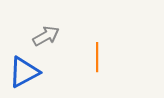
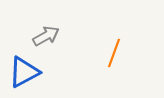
orange line: moved 17 px right, 4 px up; rotated 20 degrees clockwise
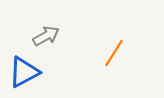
orange line: rotated 12 degrees clockwise
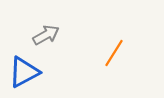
gray arrow: moved 1 px up
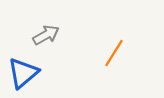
blue triangle: moved 1 px left, 1 px down; rotated 12 degrees counterclockwise
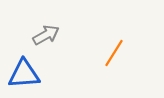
blue triangle: moved 1 px right, 1 px down; rotated 36 degrees clockwise
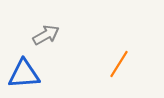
orange line: moved 5 px right, 11 px down
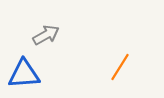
orange line: moved 1 px right, 3 px down
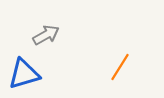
blue triangle: rotated 12 degrees counterclockwise
